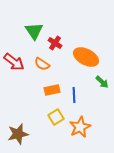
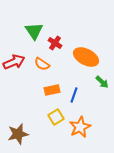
red arrow: rotated 60 degrees counterclockwise
blue line: rotated 21 degrees clockwise
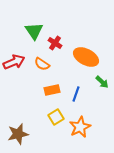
blue line: moved 2 px right, 1 px up
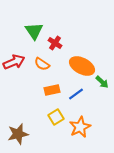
orange ellipse: moved 4 px left, 9 px down
blue line: rotated 35 degrees clockwise
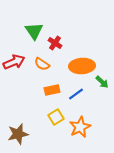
orange ellipse: rotated 30 degrees counterclockwise
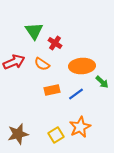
yellow square: moved 18 px down
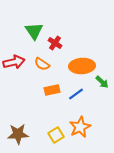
red arrow: rotated 10 degrees clockwise
brown star: rotated 10 degrees clockwise
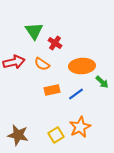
brown star: moved 1 px down; rotated 15 degrees clockwise
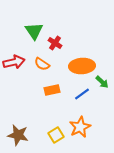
blue line: moved 6 px right
